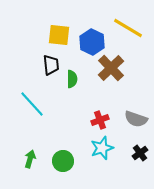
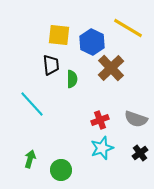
green circle: moved 2 px left, 9 px down
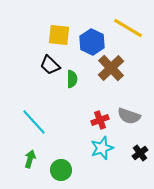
black trapezoid: moved 1 px left; rotated 140 degrees clockwise
cyan line: moved 2 px right, 18 px down
gray semicircle: moved 7 px left, 3 px up
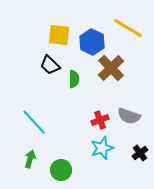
green semicircle: moved 2 px right
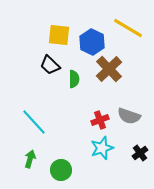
brown cross: moved 2 px left, 1 px down
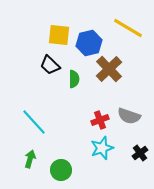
blue hexagon: moved 3 px left, 1 px down; rotated 20 degrees clockwise
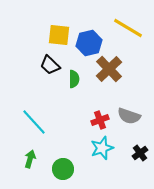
green circle: moved 2 px right, 1 px up
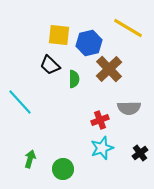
gray semicircle: moved 8 px up; rotated 20 degrees counterclockwise
cyan line: moved 14 px left, 20 px up
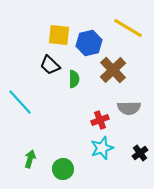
brown cross: moved 4 px right, 1 px down
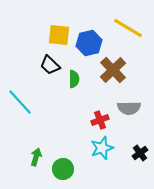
green arrow: moved 6 px right, 2 px up
